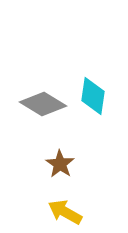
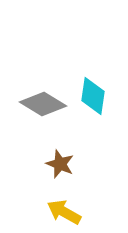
brown star: rotated 12 degrees counterclockwise
yellow arrow: moved 1 px left
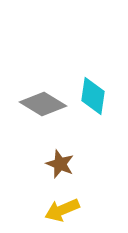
yellow arrow: moved 2 px left, 2 px up; rotated 52 degrees counterclockwise
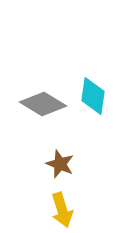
yellow arrow: rotated 84 degrees counterclockwise
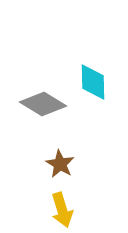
cyan diamond: moved 14 px up; rotated 9 degrees counterclockwise
brown star: rotated 8 degrees clockwise
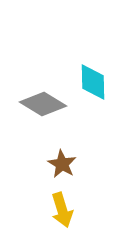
brown star: moved 2 px right
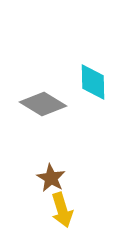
brown star: moved 11 px left, 14 px down
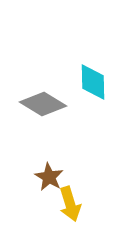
brown star: moved 2 px left, 1 px up
yellow arrow: moved 8 px right, 6 px up
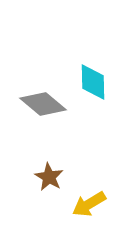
gray diamond: rotated 9 degrees clockwise
yellow arrow: moved 19 px right; rotated 76 degrees clockwise
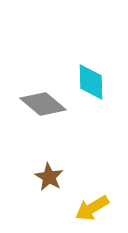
cyan diamond: moved 2 px left
yellow arrow: moved 3 px right, 4 px down
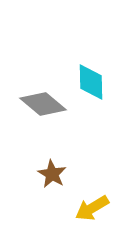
brown star: moved 3 px right, 3 px up
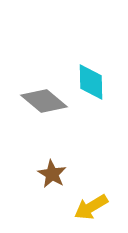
gray diamond: moved 1 px right, 3 px up
yellow arrow: moved 1 px left, 1 px up
